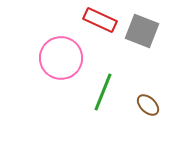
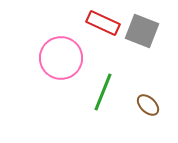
red rectangle: moved 3 px right, 3 px down
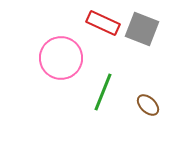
gray square: moved 2 px up
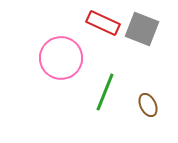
green line: moved 2 px right
brown ellipse: rotated 20 degrees clockwise
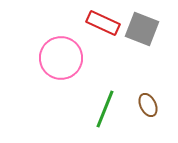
green line: moved 17 px down
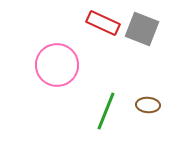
pink circle: moved 4 px left, 7 px down
brown ellipse: rotated 60 degrees counterclockwise
green line: moved 1 px right, 2 px down
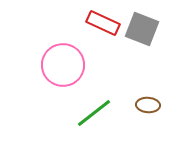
pink circle: moved 6 px right
green line: moved 12 px left, 2 px down; rotated 30 degrees clockwise
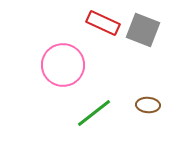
gray square: moved 1 px right, 1 px down
